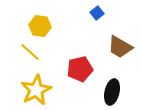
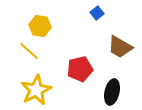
yellow line: moved 1 px left, 1 px up
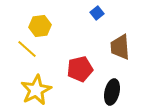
yellow hexagon: rotated 15 degrees counterclockwise
brown trapezoid: rotated 56 degrees clockwise
yellow line: moved 2 px left, 2 px up
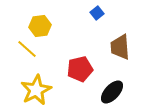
black ellipse: rotated 30 degrees clockwise
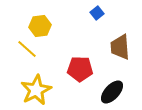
red pentagon: rotated 15 degrees clockwise
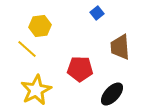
black ellipse: moved 2 px down
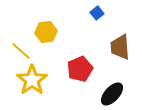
yellow hexagon: moved 6 px right, 6 px down
yellow line: moved 6 px left, 2 px down
red pentagon: rotated 25 degrees counterclockwise
yellow star: moved 4 px left, 10 px up; rotated 8 degrees counterclockwise
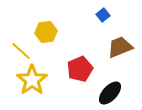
blue square: moved 6 px right, 2 px down
brown trapezoid: rotated 72 degrees clockwise
black ellipse: moved 2 px left, 1 px up
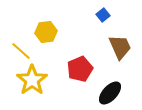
brown trapezoid: rotated 88 degrees clockwise
